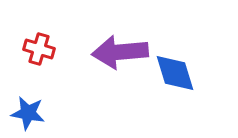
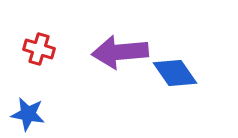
blue diamond: rotated 18 degrees counterclockwise
blue star: moved 1 px down
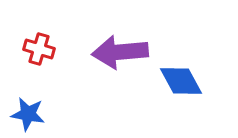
blue diamond: moved 6 px right, 8 px down; rotated 6 degrees clockwise
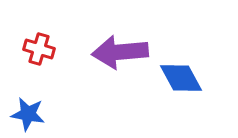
blue diamond: moved 3 px up
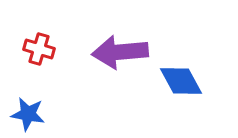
blue diamond: moved 3 px down
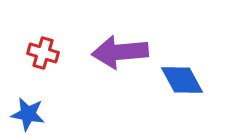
red cross: moved 4 px right, 4 px down
blue diamond: moved 1 px right, 1 px up
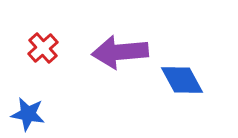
red cross: moved 5 px up; rotated 32 degrees clockwise
